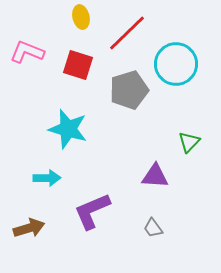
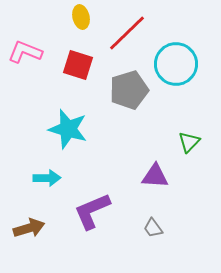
pink L-shape: moved 2 px left
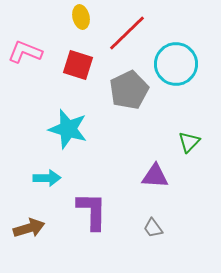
gray pentagon: rotated 9 degrees counterclockwise
purple L-shape: rotated 114 degrees clockwise
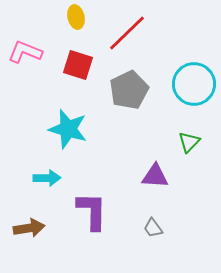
yellow ellipse: moved 5 px left
cyan circle: moved 18 px right, 20 px down
brown arrow: rotated 8 degrees clockwise
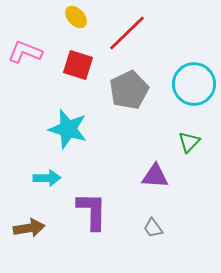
yellow ellipse: rotated 30 degrees counterclockwise
